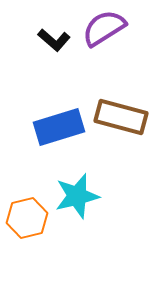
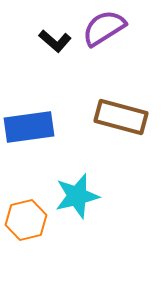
black L-shape: moved 1 px right, 1 px down
blue rectangle: moved 30 px left; rotated 9 degrees clockwise
orange hexagon: moved 1 px left, 2 px down
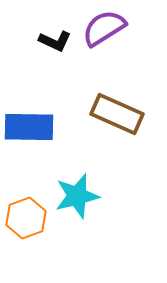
black L-shape: rotated 16 degrees counterclockwise
brown rectangle: moved 4 px left, 3 px up; rotated 9 degrees clockwise
blue rectangle: rotated 9 degrees clockwise
orange hexagon: moved 2 px up; rotated 6 degrees counterclockwise
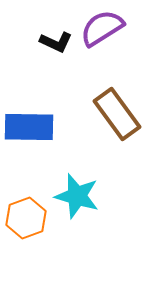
purple semicircle: moved 2 px left
black L-shape: moved 1 px right, 1 px down
brown rectangle: rotated 30 degrees clockwise
cyan star: rotated 30 degrees clockwise
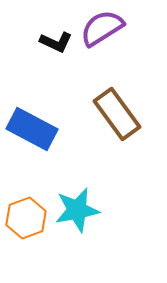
blue rectangle: moved 3 px right, 2 px down; rotated 27 degrees clockwise
cyan star: moved 14 px down; rotated 27 degrees counterclockwise
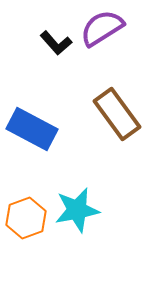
black L-shape: moved 1 px down; rotated 24 degrees clockwise
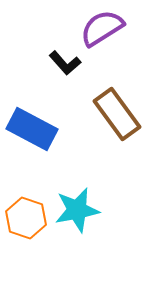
black L-shape: moved 9 px right, 20 px down
orange hexagon: rotated 21 degrees counterclockwise
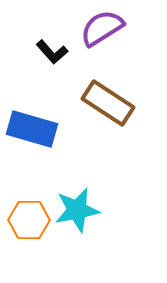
black L-shape: moved 13 px left, 11 px up
brown rectangle: moved 9 px left, 11 px up; rotated 21 degrees counterclockwise
blue rectangle: rotated 12 degrees counterclockwise
orange hexagon: moved 3 px right, 2 px down; rotated 18 degrees counterclockwise
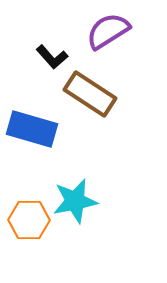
purple semicircle: moved 6 px right, 3 px down
black L-shape: moved 5 px down
brown rectangle: moved 18 px left, 9 px up
cyan star: moved 2 px left, 9 px up
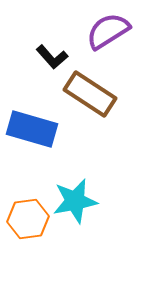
orange hexagon: moved 1 px left, 1 px up; rotated 9 degrees counterclockwise
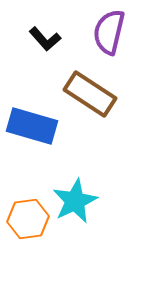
purple semicircle: moved 1 px right, 1 px down; rotated 45 degrees counterclockwise
black L-shape: moved 7 px left, 18 px up
blue rectangle: moved 3 px up
cyan star: rotated 15 degrees counterclockwise
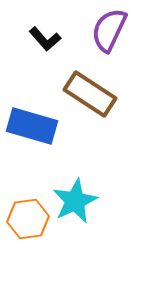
purple semicircle: moved 2 px up; rotated 12 degrees clockwise
